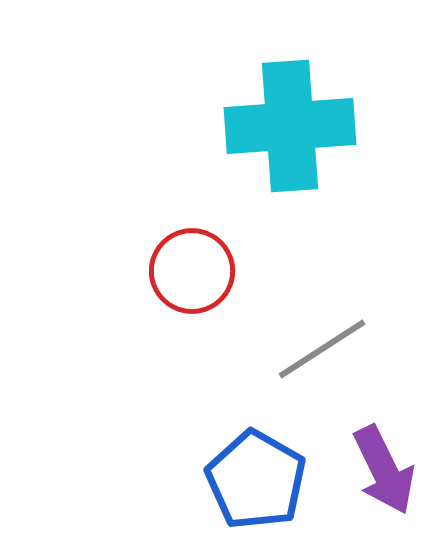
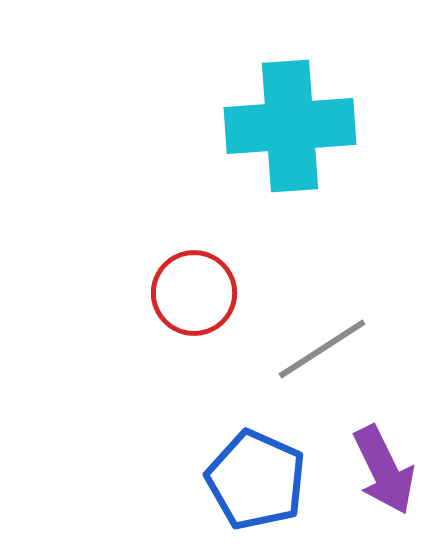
red circle: moved 2 px right, 22 px down
blue pentagon: rotated 6 degrees counterclockwise
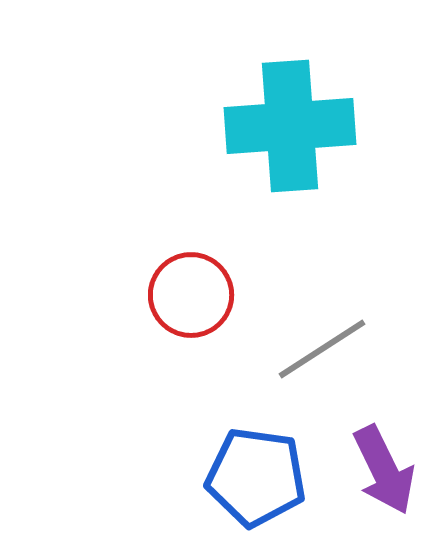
red circle: moved 3 px left, 2 px down
blue pentagon: moved 3 px up; rotated 16 degrees counterclockwise
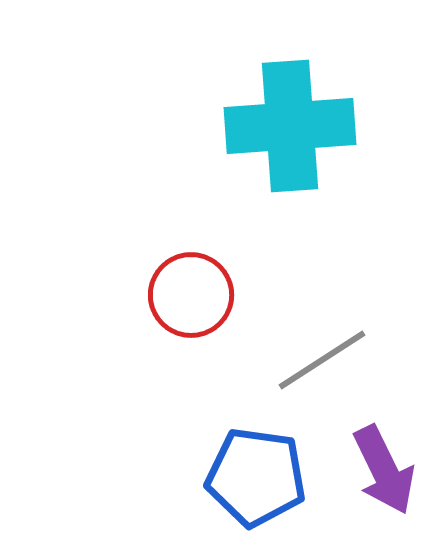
gray line: moved 11 px down
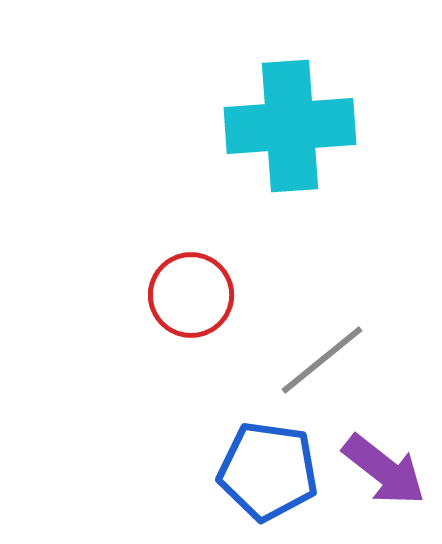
gray line: rotated 6 degrees counterclockwise
purple arrow: rotated 26 degrees counterclockwise
blue pentagon: moved 12 px right, 6 px up
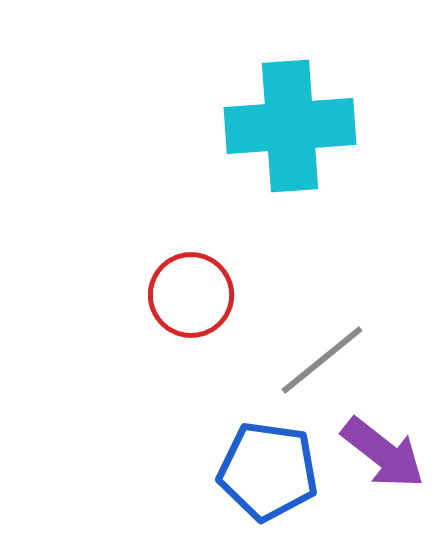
purple arrow: moved 1 px left, 17 px up
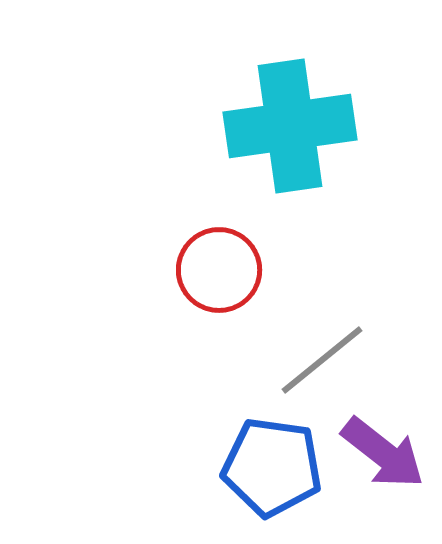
cyan cross: rotated 4 degrees counterclockwise
red circle: moved 28 px right, 25 px up
blue pentagon: moved 4 px right, 4 px up
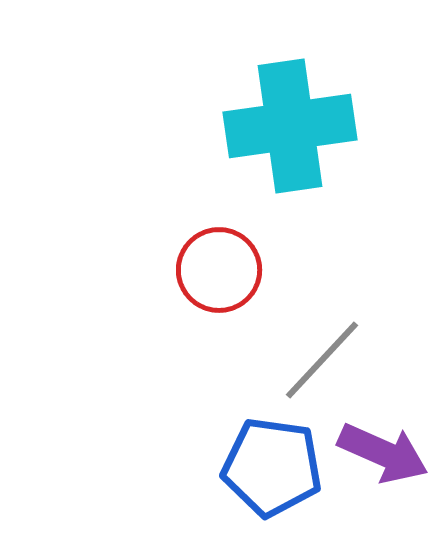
gray line: rotated 8 degrees counterclockwise
purple arrow: rotated 14 degrees counterclockwise
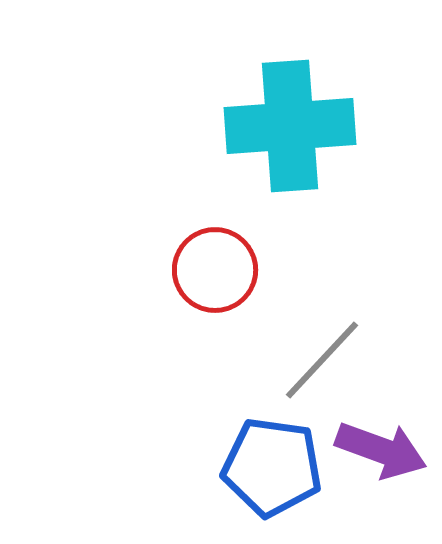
cyan cross: rotated 4 degrees clockwise
red circle: moved 4 px left
purple arrow: moved 2 px left, 3 px up; rotated 4 degrees counterclockwise
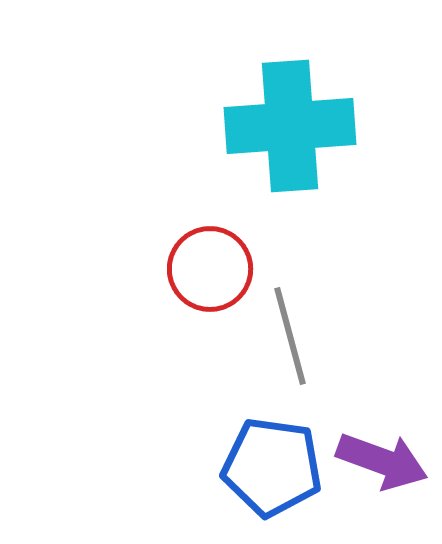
red circle: moved 5 px left, 1 px up
gray line: moved 32 px left, 24 px up; rotated 58 degrees counterclockwise
purple arrow: moved 1 px right, 11 px down
